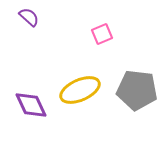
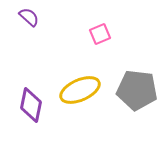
pink square: moved 2 px left
purple diamond: rotated 36 degrees clockwise
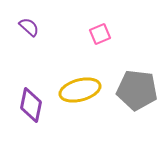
purple semicircle: moved 10 px down
yellow ellipse: rotated 9 degrees clockwise
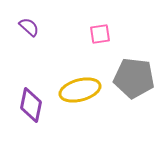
pink square: rotated 15 degrees clockwise
gray pentagon: moved 3 px left, 12 px up
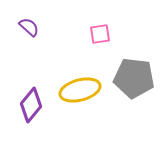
purple diamond: rotated 28 degrees clockwise
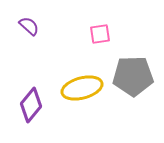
purple semicircle: moved 1 px up
gray pentagon: moved 1 px left, 2 px up; rotated 9 degrees counterclockwise
yellow ellipse: moved 2 px right, 2 px up
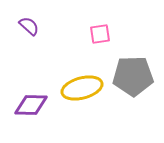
purple diamond: rotated 52 degrees clockwise
